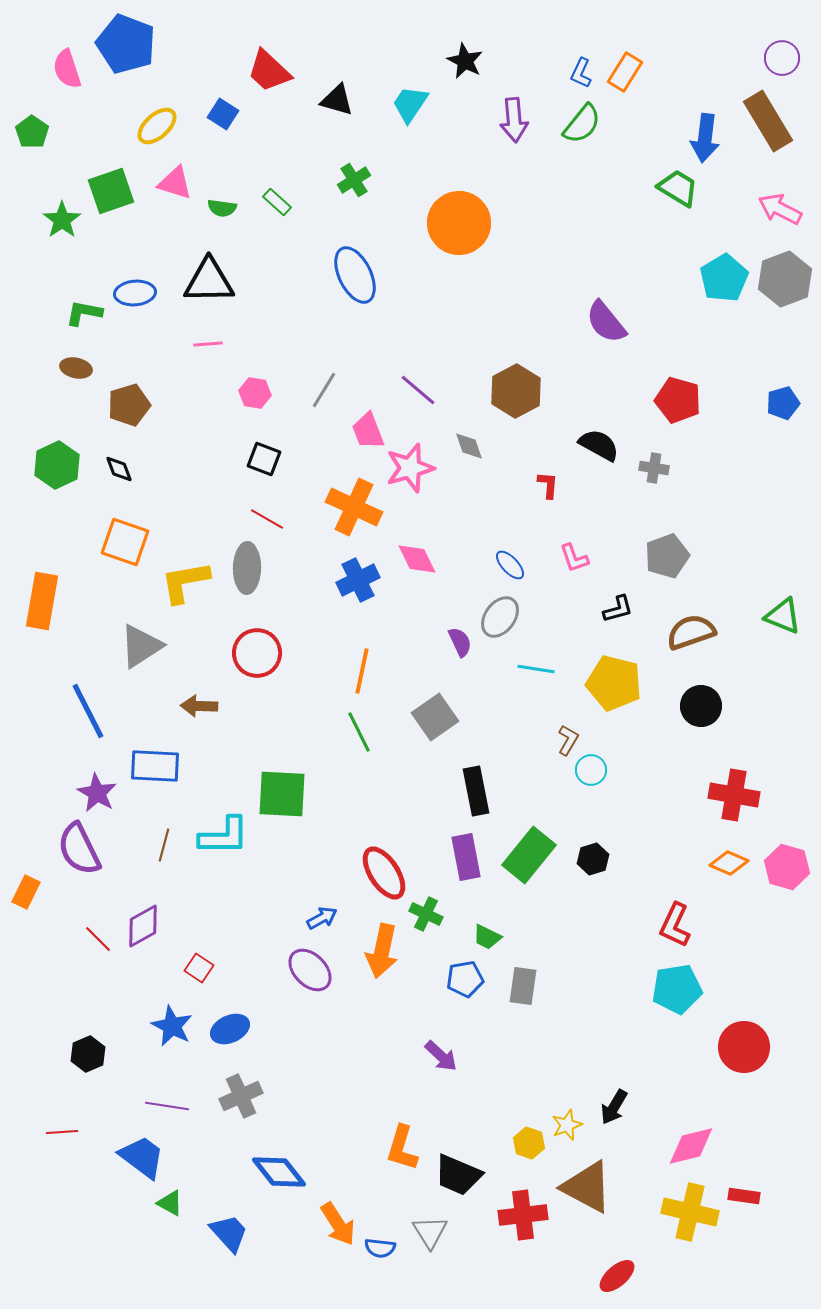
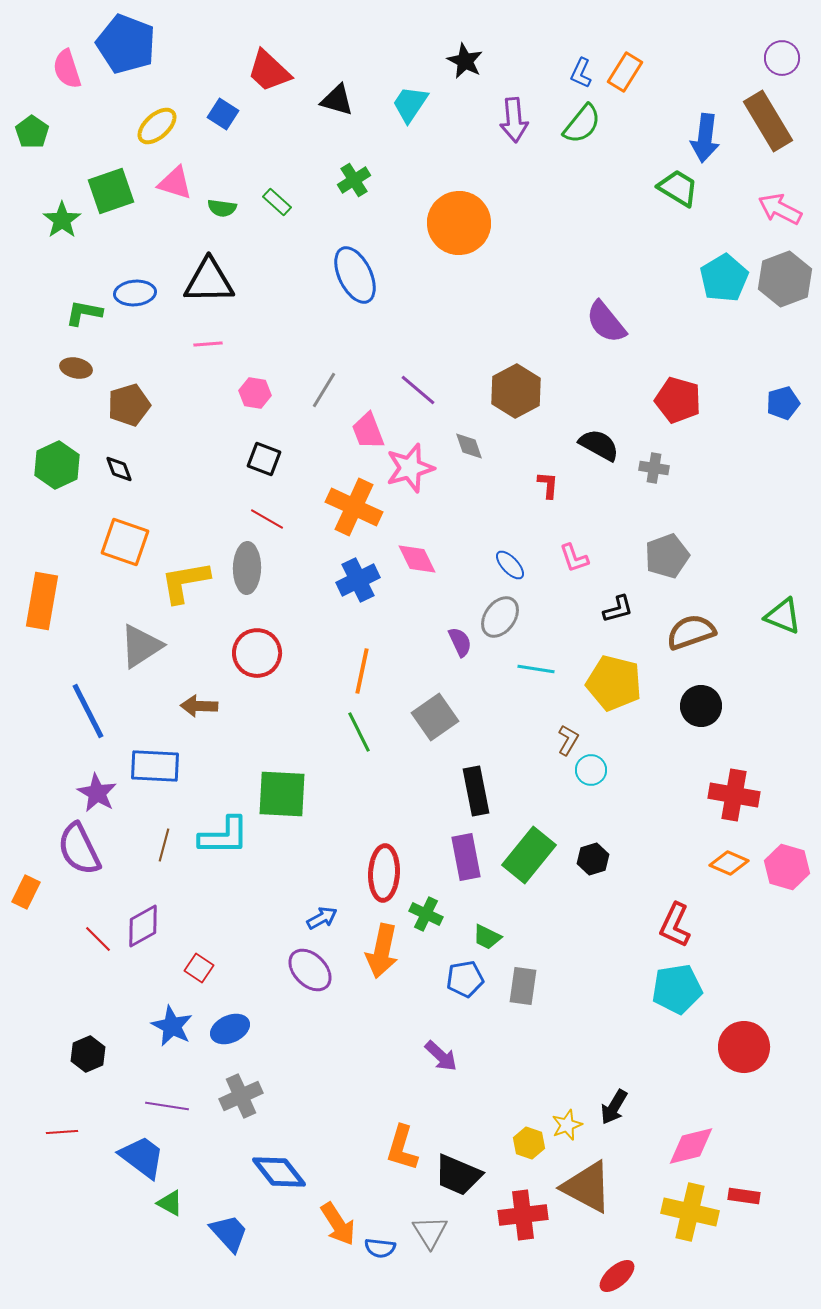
red ellipse at (384, 873): rotated 36 degrees clockwise
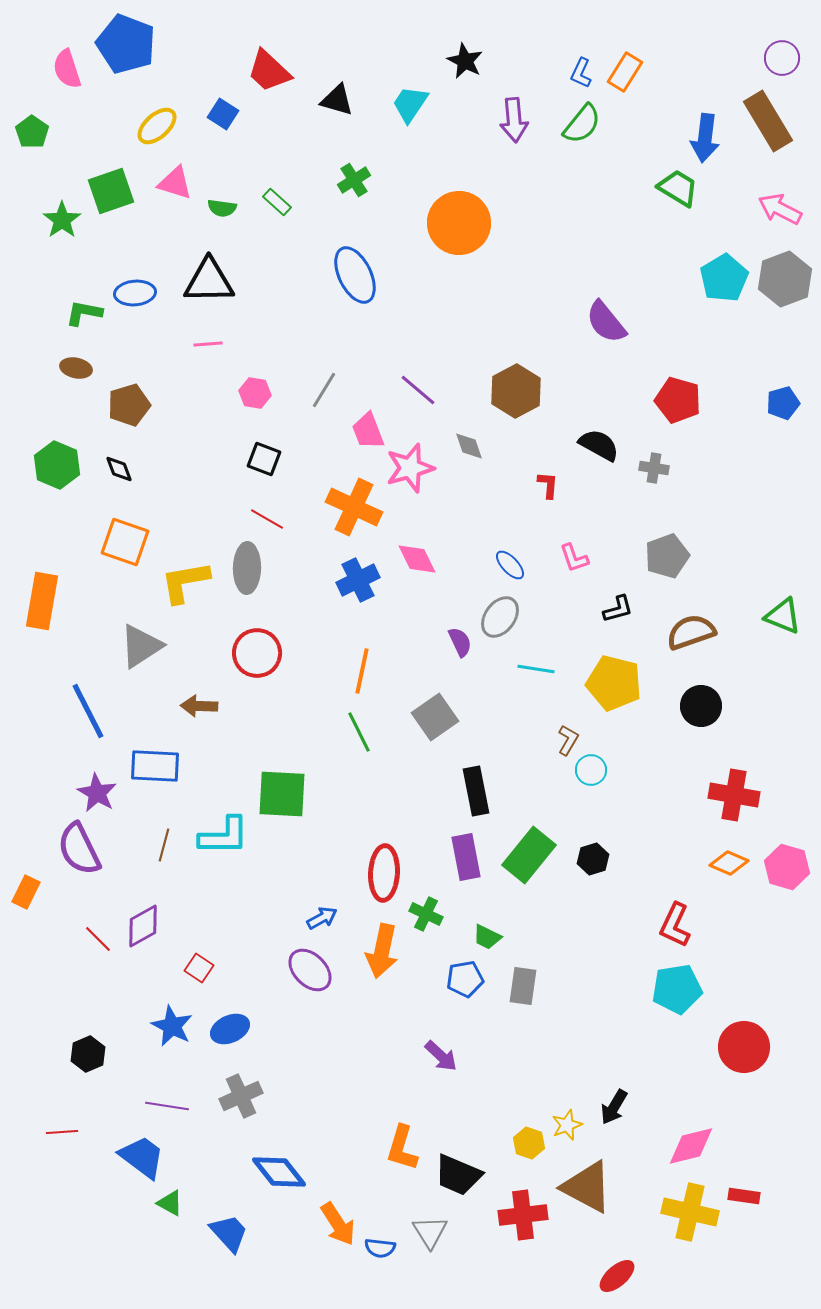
green hexagon at (57, 465): rotated 12 degrees counterclockwise
